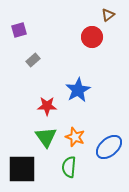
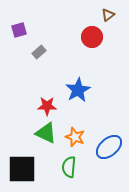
gray rectangle: moved 6 px right, 8 px up
green triangle: moved 4 px up; rotated 30 degrees counterclockwise
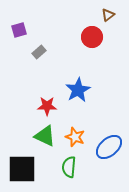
green triangle: moved 1 px left, 3 px down
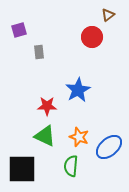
gray rectangle: rotated 56 degrees counterclockwise
orange star: moved 4 px right
green semicircle: moved 2 px right, 1 px up
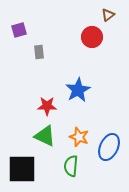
blue ellipse: rotated 24 degrees counterclockwise
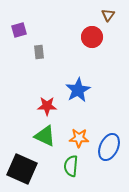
brown triangle: rotated 16 degrees counterclockwise
orange star: moved 1 px down; rotated 18 degrees counterclockwise
black square: rotated 24 degrees clockwise
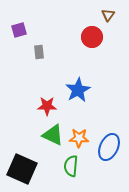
green triangle: moved 8 px right, 1 px up
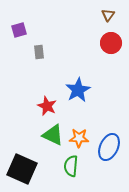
red circle: moved 19 px right, 6 px down
red star: rotated 24 degrees clockwise
